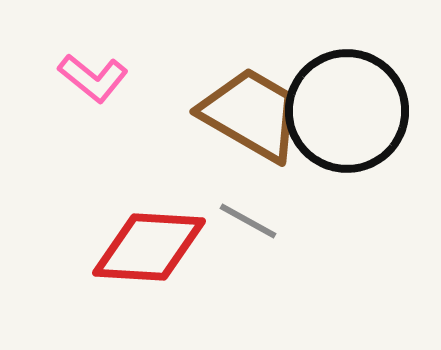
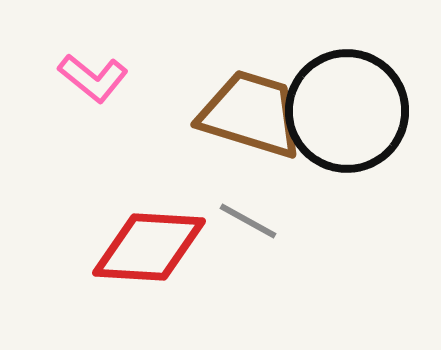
brown trapezoid: rotated 13 degrees counterclockwise
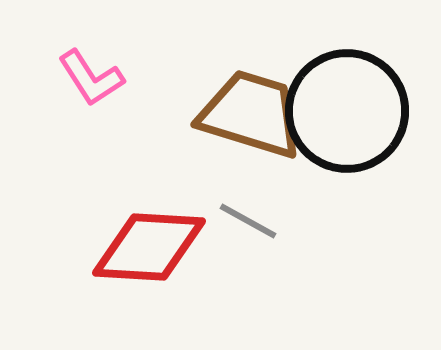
pink L-shape: moved 2 px left; rotated 18 degrees clockwise
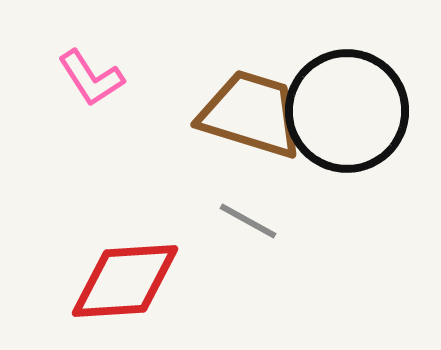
red diamond: moved 24 px left, 34 px down; rotated 7 degrees counterclockwise
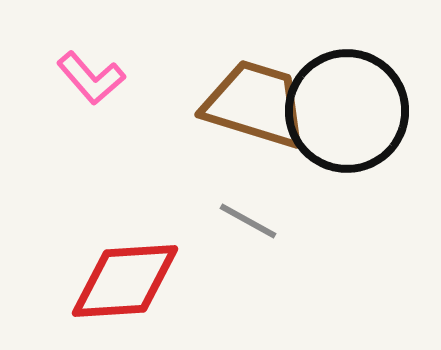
pink L-shape: rotated 8 degrees counterclockwise
brown trapezoid: moved 4 px right, 10 px up
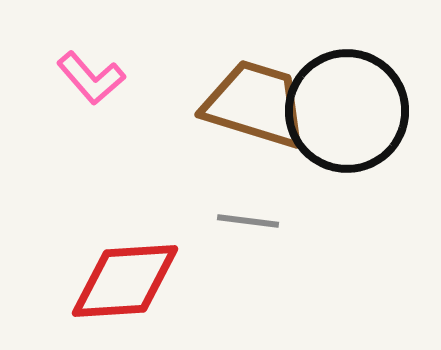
gray line: rotated 22 degrees counterclockwise
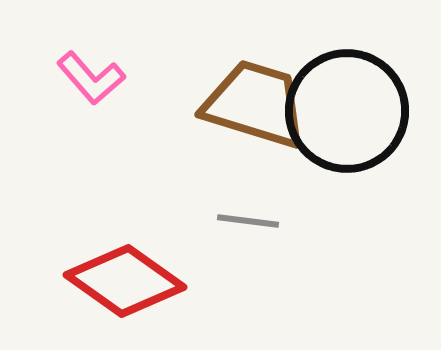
red diamond: rotated 39 degrees clockwise
